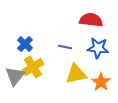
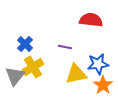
blue star: moved 16 px down; rotated 15 degrees counterclockwise
orange star: moved 2 px right, 3 px down
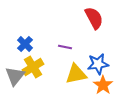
red semicircle: moved 3 px right, 2 px up; rotated 55 degrees clockwise
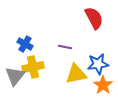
blue cross: rotated 14 degrees counterclockwise
yellow cross: rotated 20 degrees clockwise
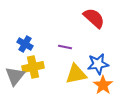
red semicircle: rotated 20 degrees counterclockwise
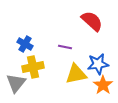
red semicircle: moved 2 px left, 3 px down
gray triangle: moved 1 px right, 7 px down
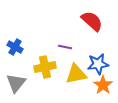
blue cross: moved 10 px left, 3 px down
yellow cross: moved 12 px right
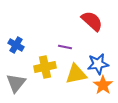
blue cross: moved 1 px right, 2 px up
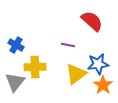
purple line: moved 3 px right, 2 px up
yellow cross: moved 10 px left; rotated 10 degrees clockwise
yellow triangle: rotated 25 degrees counterclockwise
gray triangle: moved 1 px left, 1 px up
